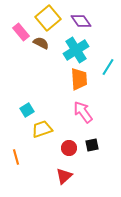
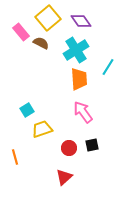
orange line: moved 1 px left
red triangle: moved 1 px down
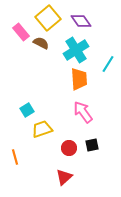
cyan line: moved 3 px up
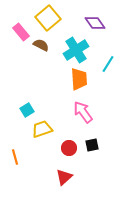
purple diamond: moved 14 px right, 2 px down
brown semicircle: moved 2 px down
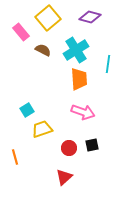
purple diamond: moved 5 px left, 6 px up; rotated 40 degrees counterclockwise
brown semicircle: moved 2 px right, 5 px down
cyan line: rotated 24 degrees counterclockwise
pink arrow: rotated 145 degrees clockwise
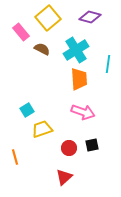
brown semicircle: moved 1 px left, 1 px up
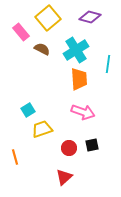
cyan square: moved 1 px right
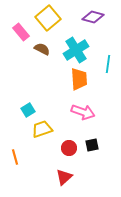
purple diamond: moved 3 px right
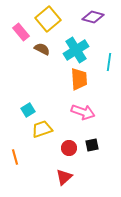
yellow square: moved 1 px down
cyan line: moved 1 px right, 2 px up
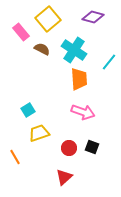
cyan cross: moved 2 px left; rotated 25 degrees counterclockwise
cyan line: rotated 30 degrees clockwise
yellow trapezoid: moved 3 px left, 4 px down
black square: moved 2 px down; rotated 32 degrees clockwise
orange line: rotated 14 degrees counterclockwise
